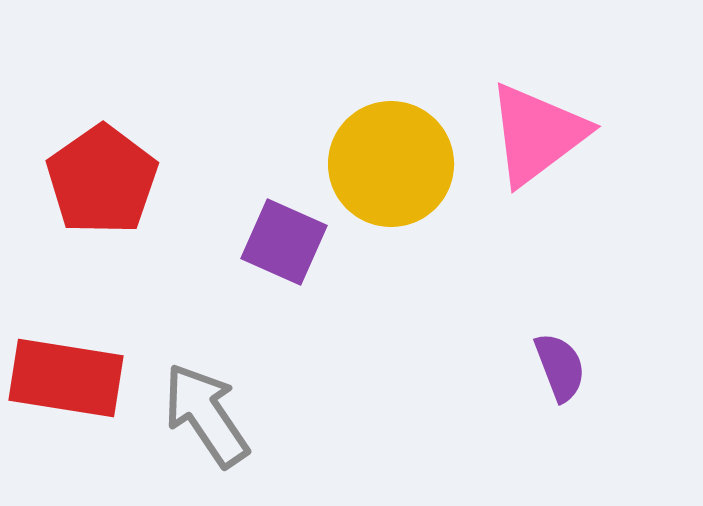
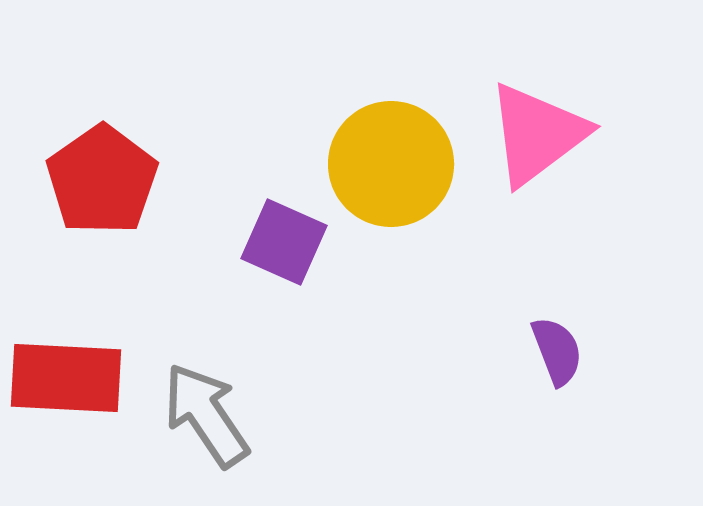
purple semicircle: moved 3 px left, 16 px up
red rectangle: rotated 6 degrees counterclockwise
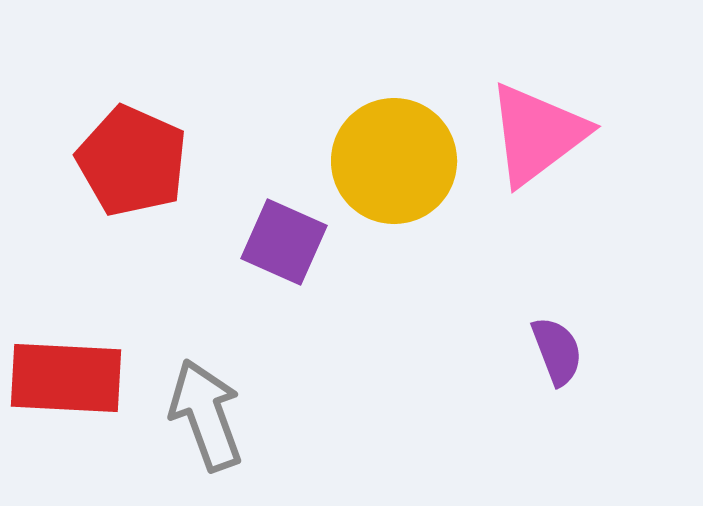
yellow circle: moved 3 px right, 3 px up
red pentagon: moved 30 px right, 19 px up; rotated 13 degrees counterclockwise
gray arrow: rotated 14 degrees clockwise
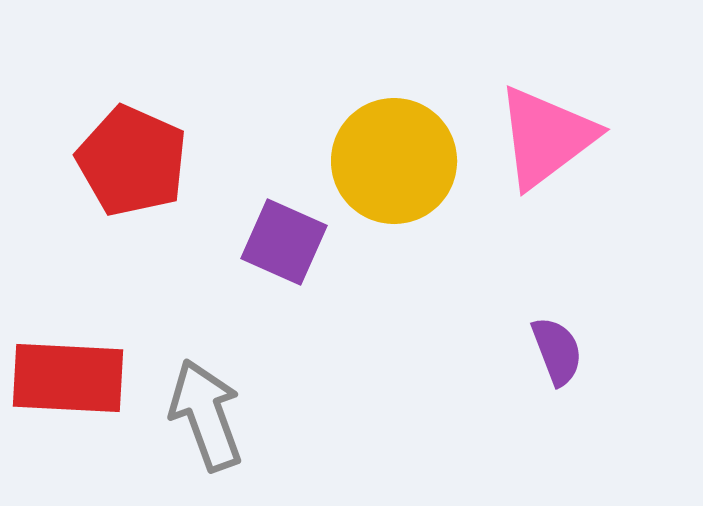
pink triangle: moved 9 px right, 3 px down
red rectangle: moved 2 px right
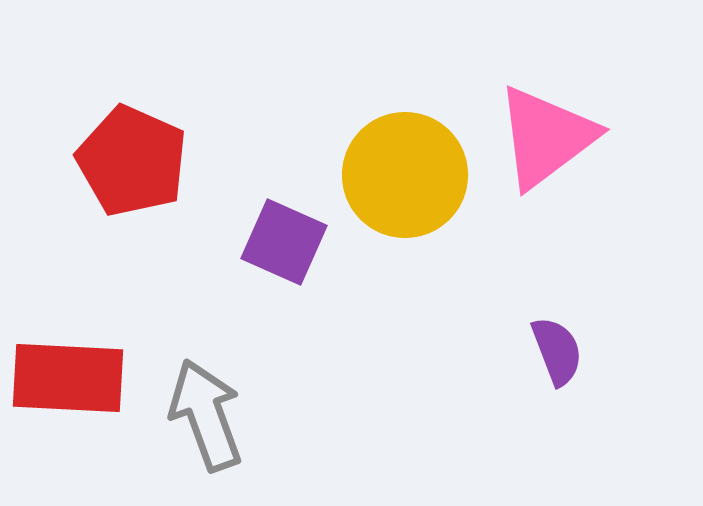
yellow circle: moved 11 px right, 14 px down
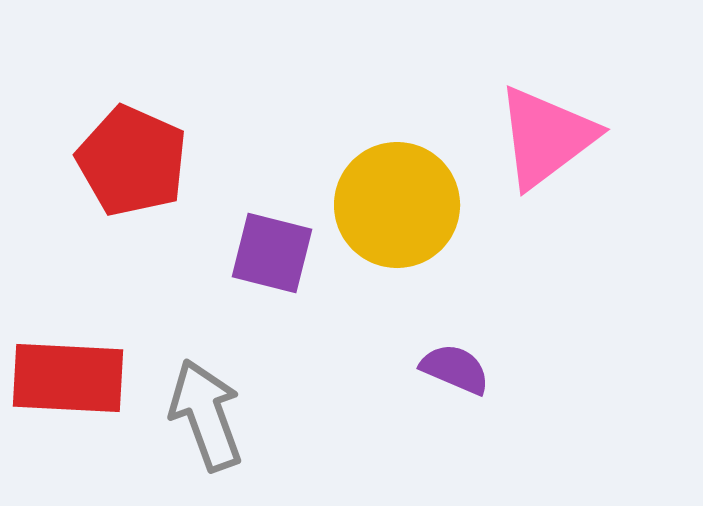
yellow circle: moved 8 px left, 30 px down
purple square: moved 12 px left, 11 px down; rotated 10 degrees counterclockwise
purple semicircle: moved 102 px left, 18 px down; rotated 46 degrees counterclockwise
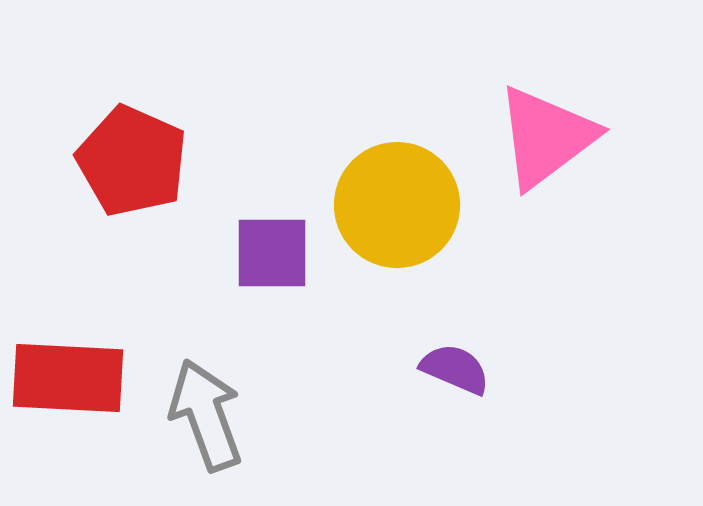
purple square: rotated 14 degrees counterclockwise
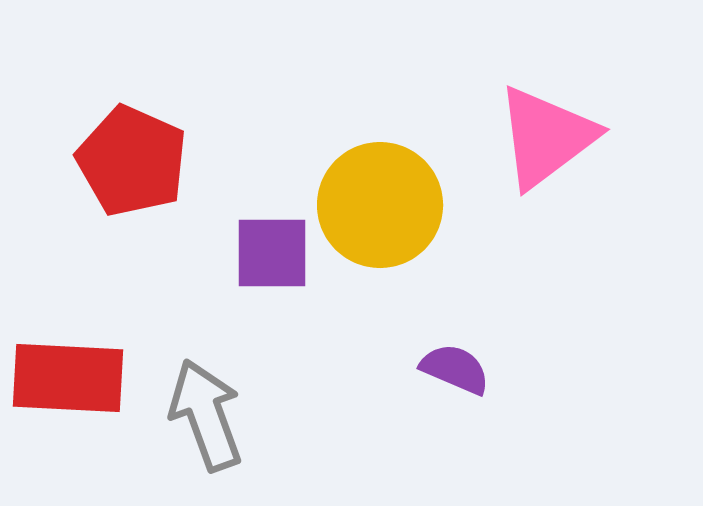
yellow circle: moved 17 px left
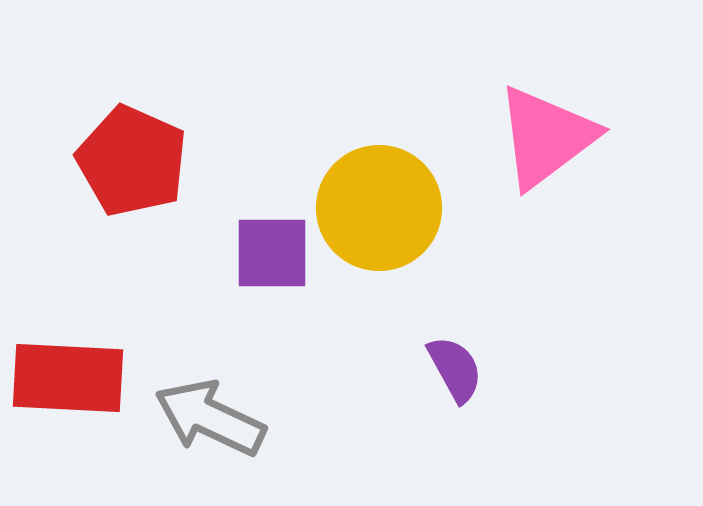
yellow circle: moved 1 px left, 3 px down
purple semicircle: rotated 38 degrees clockwise
gray arrow: moved 4 px right, 3 px down; rotated 45 degrees counterclockwise
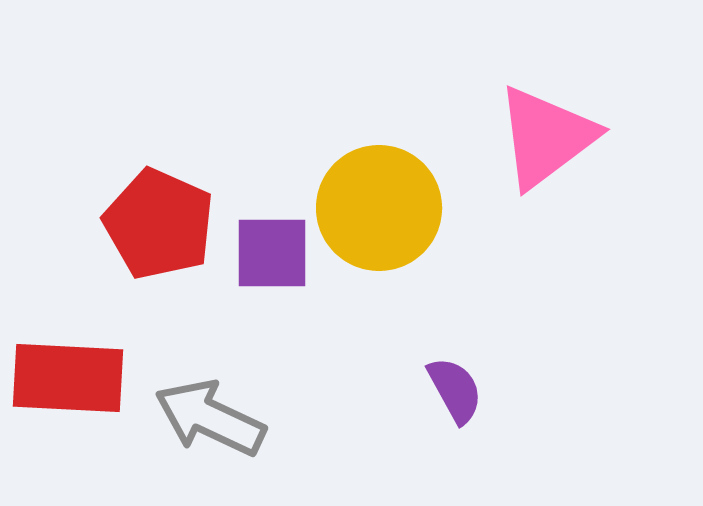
red pentagon: moved 27 px right, 63 px down
purple semicircle: moved 21 px down
